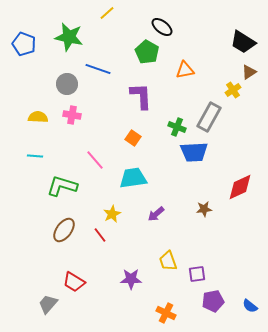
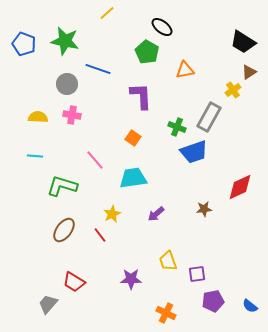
green star: moved 4 px left, 4 px down
blue trapezoid: rotated 16 degrees counterclockwise
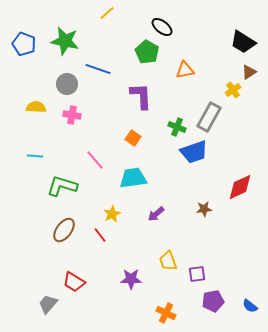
yellow semicircle: moved 2 px left, 10 px up
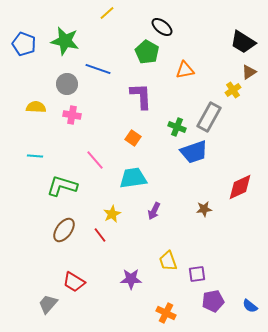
purple arrow: moved 2 px left, 3 px up; rotated 24 degrees counterclockwise
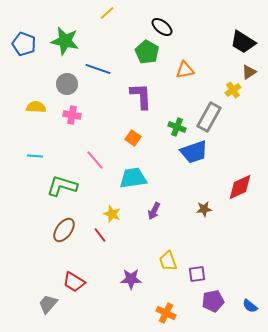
yellow star: rotated 24 degrees counterclockwise
